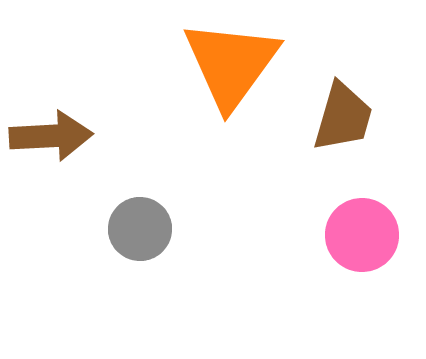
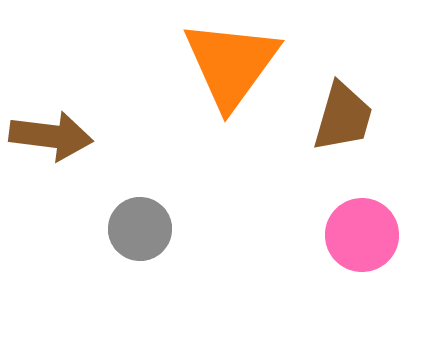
brown arrow: rotated 10 degrees clockwise
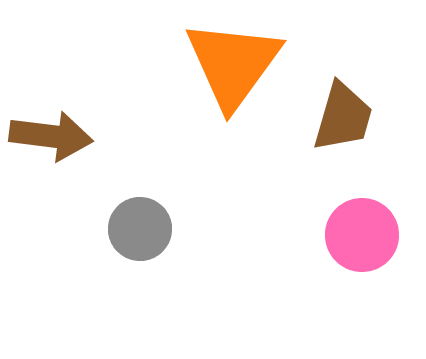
orange triangle: moved 2 px right
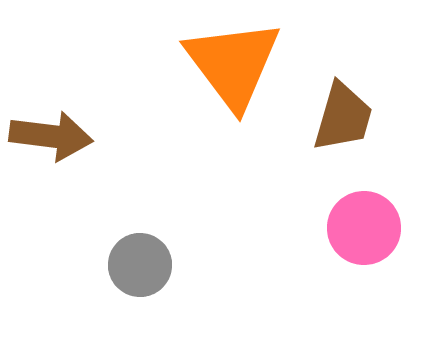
orange triangle: rotated 13 degrees counterclockwise
gray circle: moved 36 px down
pink circle: moved 2 px right, 7 px up
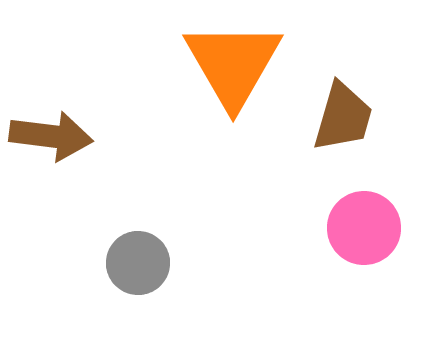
orange triangle: rotated 7 degrees clockwise
gray circle: moved 2 px left, 2 px up
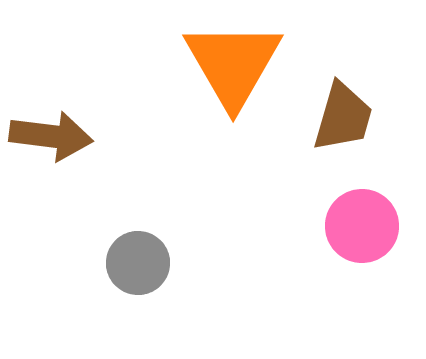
pink circle: moved 2 px left, 2 px up
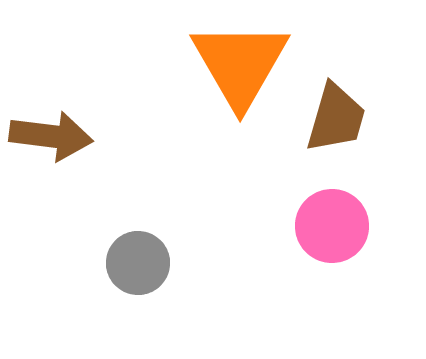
orange triangle: moved 7 px right
brown trapezoid: moved 7 px left, 1 px down
pink circle: moved 30 px left
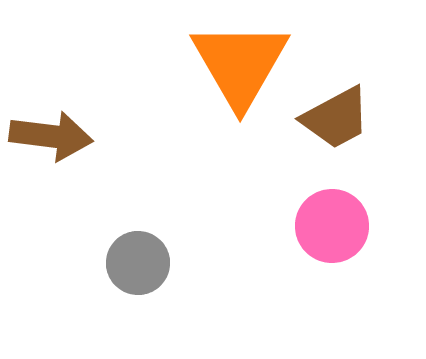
brown trapezoid: rotated 46 degrees clockwise
